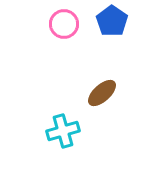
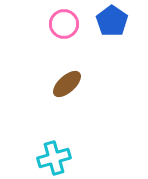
brown ellipse: moved 35 px left, 9 px up
cyan cross: moved 9 px left, 27 px down
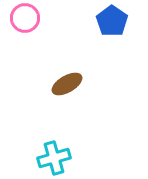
pink circle: moved 39 px left, 6 px up
brown ellipse: rotated 12 degrees clockwise
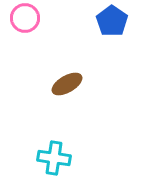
cyan cross: rotated 24 degrees clockwise
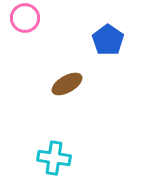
blue pentagon: moved 4 px left, 19 px down
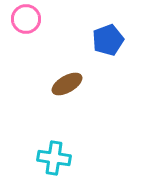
pink circle: moved 1 px right, 1 px down
blue pentagon: rotated 16 degrees clockwise
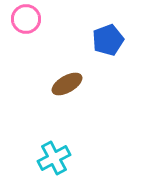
cyan cross: rotated 36 degrees counterclockwise
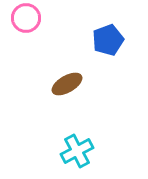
pink circle: moved 1 px up
cyan cross: moved 23 px right, 7 px up
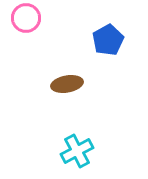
blue pentagon: rotated 8 degrees counterclockwise
brown ellipse: rotated 20 degrees clockwise
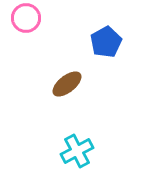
blue pentagon: moved 2 px left, 2 px down
brown ellipse: rotated 28 degrees counterclockwise
